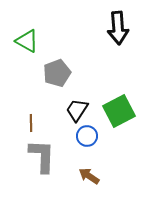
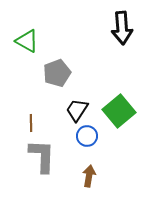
black arrow: moved 4 px right
green square: rotated 12 degrees counterclockwise
brown arrow: rotated 65 degrees clockwise
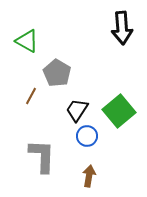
gray pentagon: rotated 20 degrees counterclockwise
brown line: moved 27 px up; rotated 30 degrees clockwise
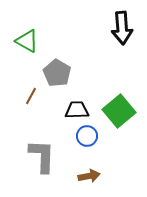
black trapezoid: rotated 55 degrees clockwise
brown arrow: rotated 70 degrees clockwise
